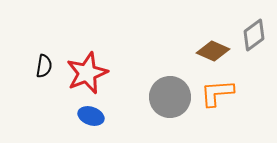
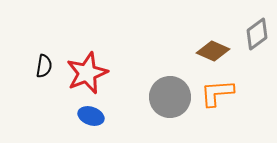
gray diamond: moved 3 px right, 1 px up
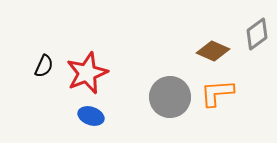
black semicircle: rotated 15 degrees clockwise
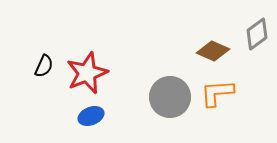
blue ellipse: rotated 40 degrees counterclockwise
